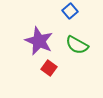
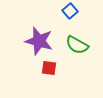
purple star: rotated 8 degrees counterclockwise
red square: rotated 28 degrees counterclockwise
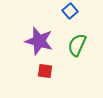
green semicircle: rotated 85 degrees clockwise
red square: moved 4 px left, 3 px down
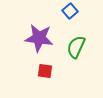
purple star: moved 3 px up; rotated 8 degrees counterclockwise
green semicircle: moved 1 px left, 2 px down
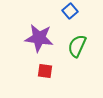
green semicircle: moved 1 px right, 1 px up
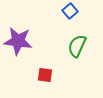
purple star: moved 21 px left, 3 px down
red square: moved 4 px down
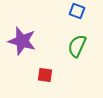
blue square: moved 7 px right; rotated 28 degrees counterclockwise
purple star: moved 4 px right; rotated 8 degrees clockwise
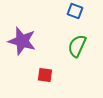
blue square: moved 2 px left
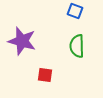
green semicircle: rotated 25 degrees counterclockwise
